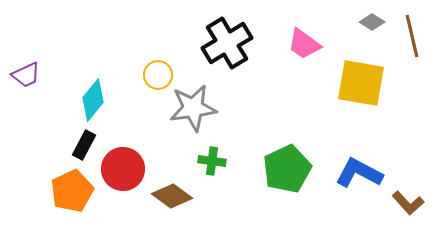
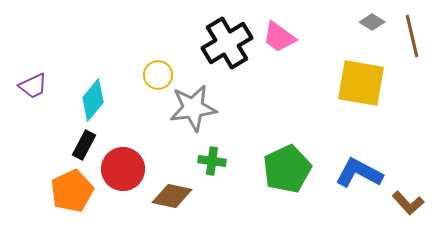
pink trapezoid: moved 25 px left, 7 px up
purple trapezoid: moved 7 px right, 11 px down
brown diamond: rotated 24 degrees counterclockwise
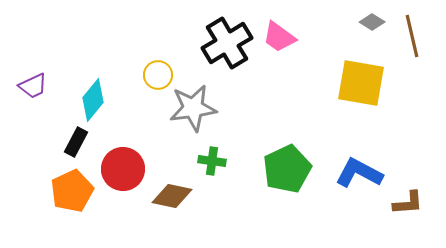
black rectangle: moved 8 px left, 3 px up
brown L-shape: rotated 52 degrees counterclockwise
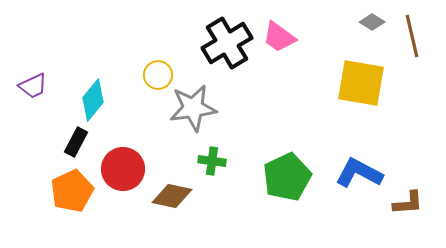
green pentagon: moved 8 px down
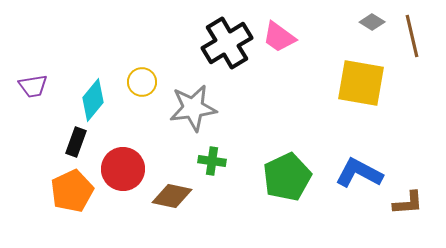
yellow circle: moved 16 px left, 7 px down
purple trapezoid: rotated 16 degrees clockwise
black rectangle: rotated 8 degrees counterclockwise
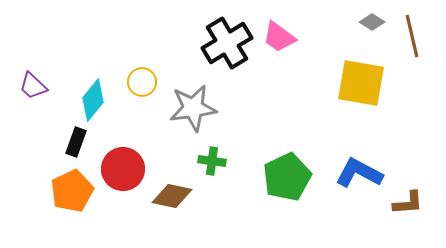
purple trapezoid: rotated 52 degrees clockwise
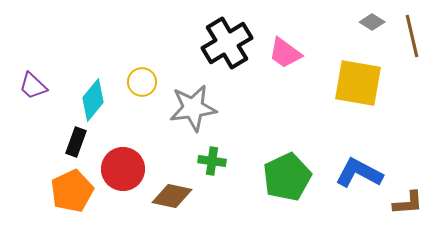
pink trapezoid: moved 6 px right, 16 px down
yellow square: moved 3 px left
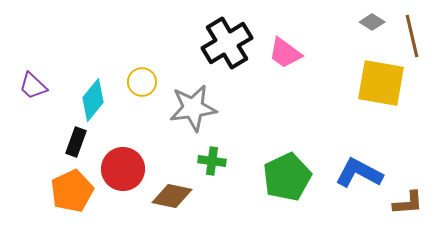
yellow square: moved 23 px right
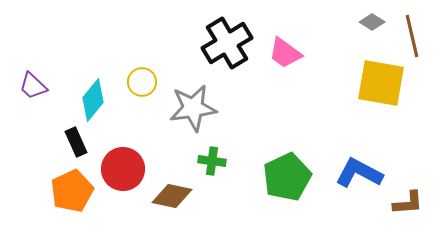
black rectangle: rotated 44 degrees counterclockwise
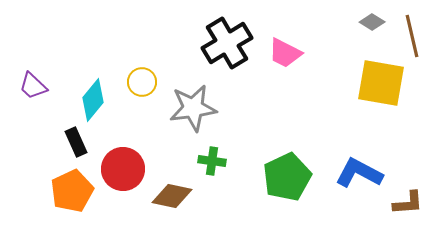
pink trapezoid: rotated 9 degrees counterclockwise
